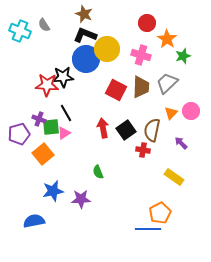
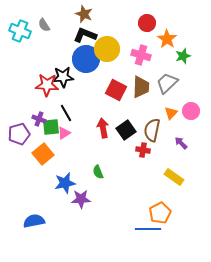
blue star: moved 12 px right, 8 px up
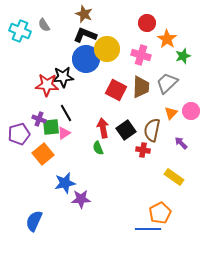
green semicircle: moved 24 px up
blue semicircle: rotated 55 degrees counterclockwise
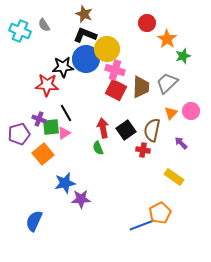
pink cross: moved 26 px left, 15 px down
black star: moved 10 px up
blue line: moved 6 px left, 4 px up; rotated 20 degrees counterclockwise
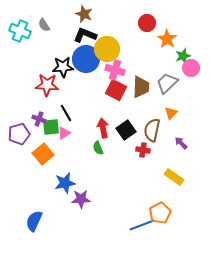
pink circle: moved 43 px up
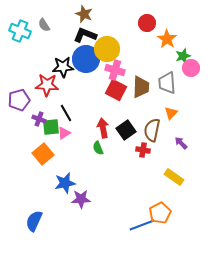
gray trapezoid: rotated 50 degrees counterclockwise
purple pentagon: moved 34 px up
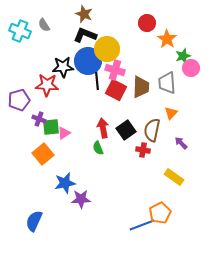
blue circle: moved 2 px right, 2 px down
black line: moved 31 px right, 32 px up; rotated 24 degrees clockwise
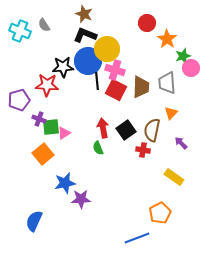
blue line: moved 5 px left, 13 px down
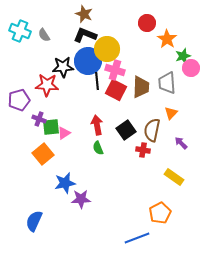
gray semicircle: moved 10 px down
red arrow: moved 6 px left, 3 px up
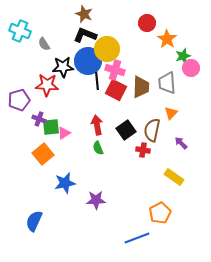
gray semicircle: moved 9 px down
purple star: moved 15 px right, 1 px down
